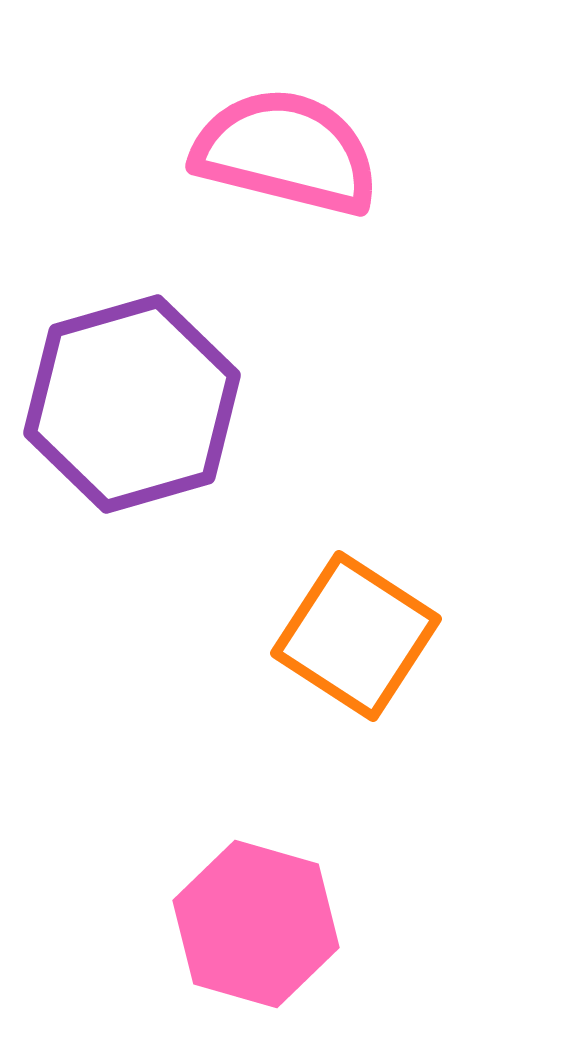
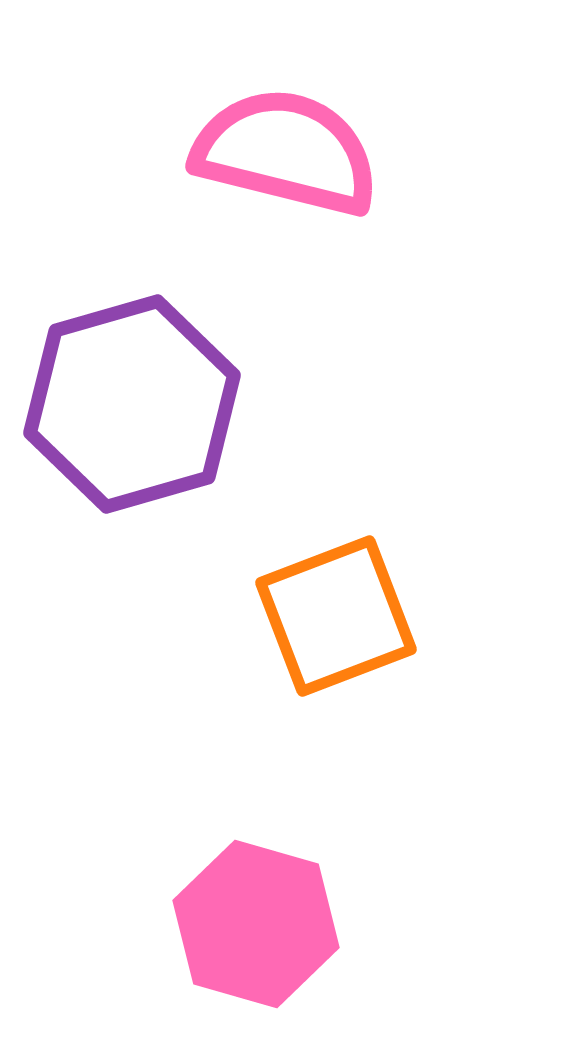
orange square: moved 20 px left, 20 px up; rotated 36 degrees clockwise
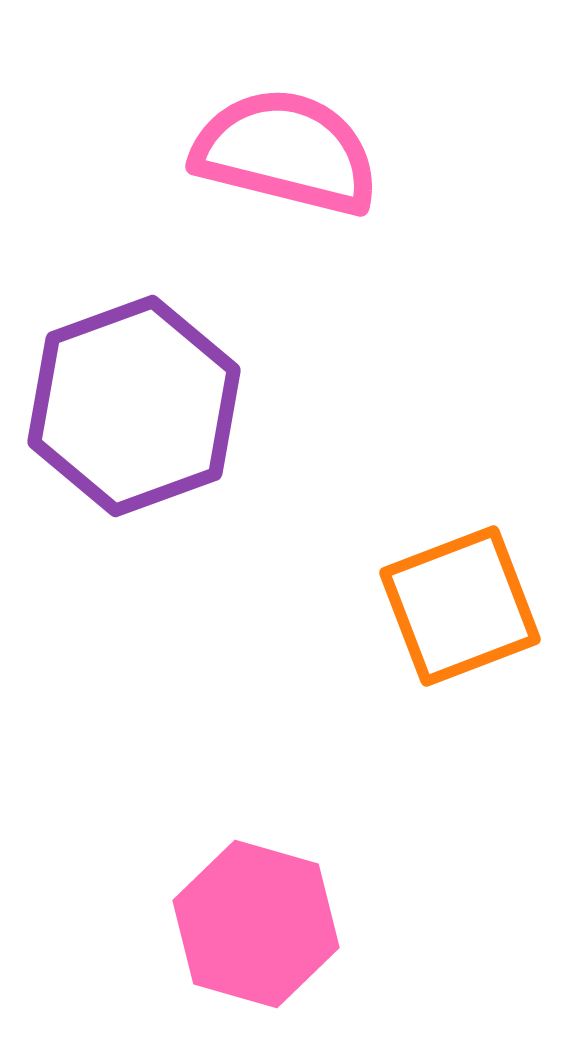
purple hexagon: moved 2 px right, 2 px down; rotated 4 degrees counterclockwise
orange square: moved 124 px right, 10 px up
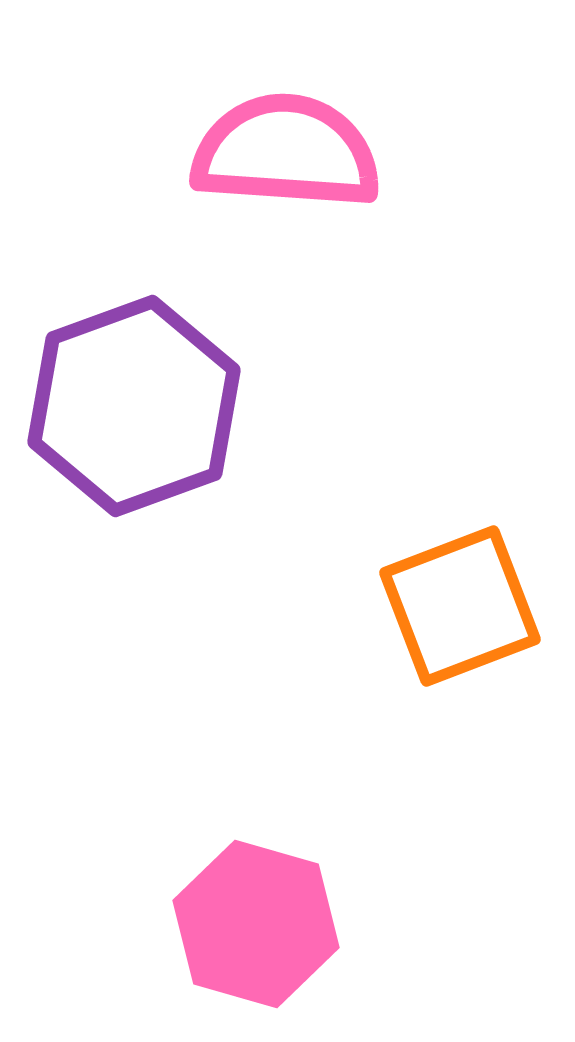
pink semicircle: rotated 10 degrees counterclockwise
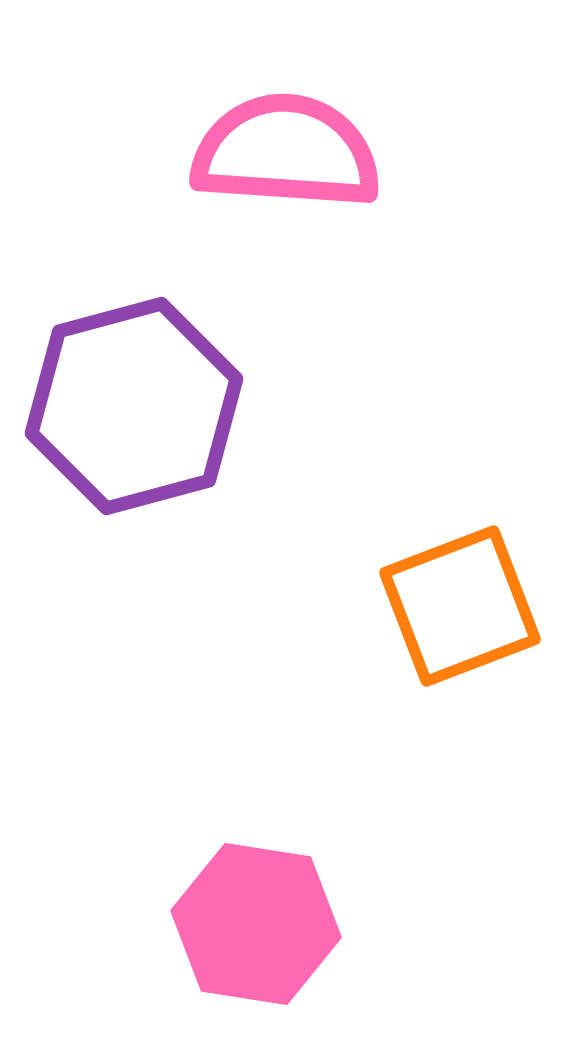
purple hexagon: rotated 5 degrees clockwise
pink hexagon: rotated 7 degrees counterclockwise
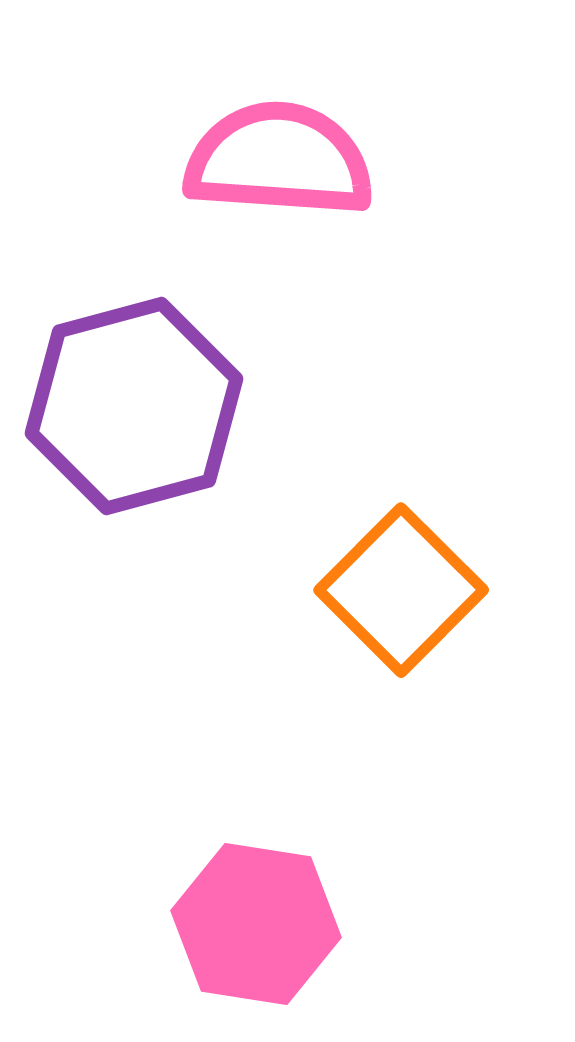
pink semicircle: moved 7 px left, 8 px down
orange square: moved 59 px left, 16 px up; rotated 24 degrees counterclockwise
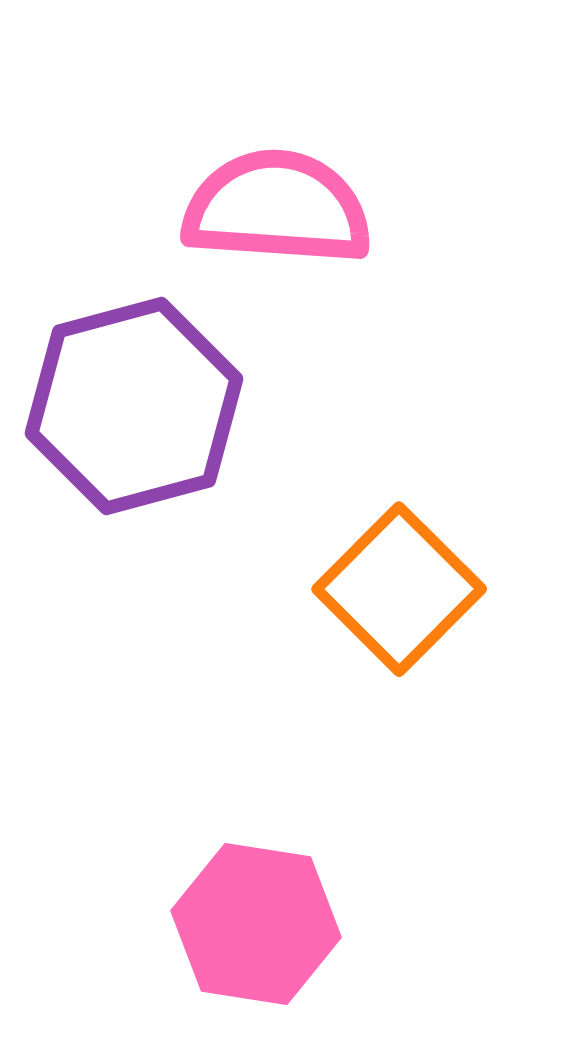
pink semicircle: moved 2 px left, 48 px down
orange square: moved 2 px left, 1 px up
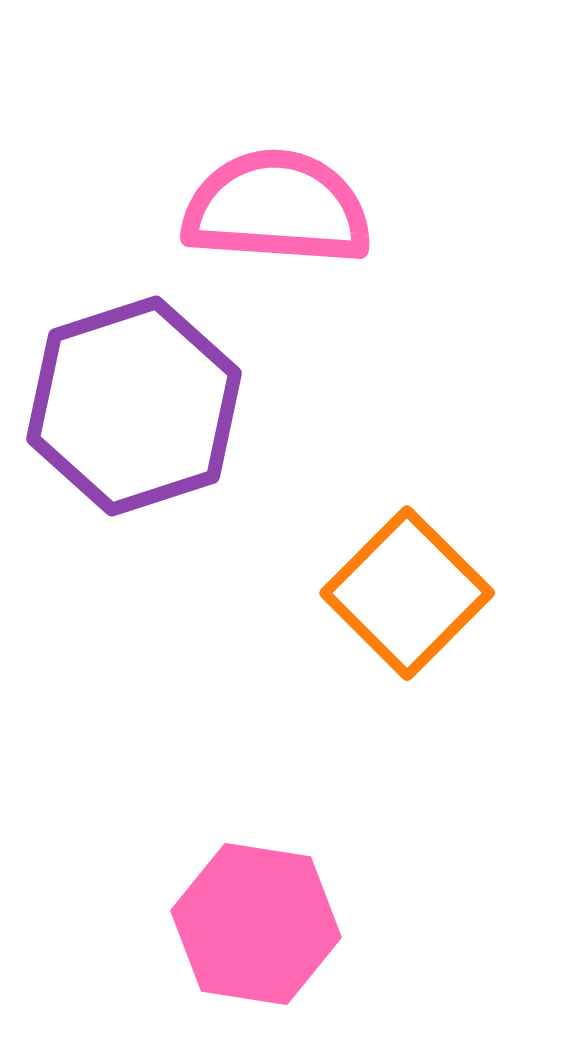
purple hexagon: rotated 3 degrees counterclockwise
orange square: moved 8 px right, 4 px down
